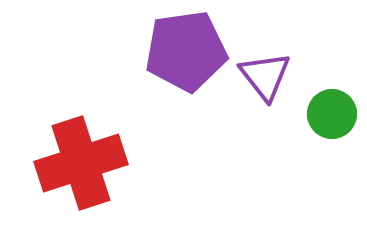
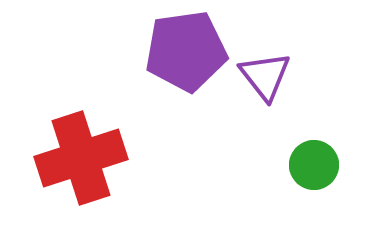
green circle: moved 18 px left, 51 px down
red cross: moved 5 px up
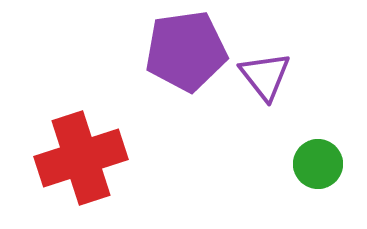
green circle: moved 4 px right, 1 px up
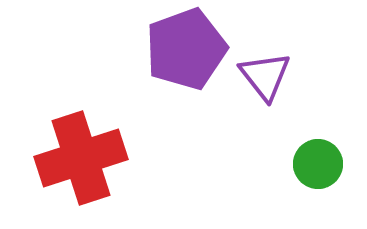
purple pentagon: moved 2 px up; rotated 12 degrees counterclockwise
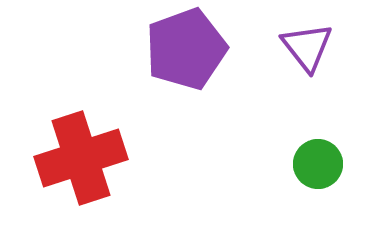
purple triangle: moved 42 px right, 29 px up
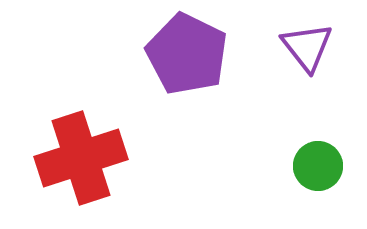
purple pentagon: moved 1 px right, 5 px down; rotated 26 degrees counterclockwise
green circle: moved 2 px down
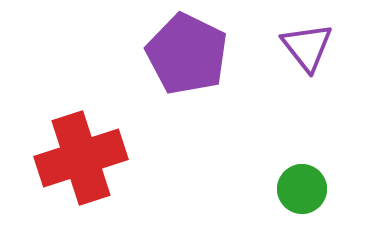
green circle: moved 16 px left, 23 px down
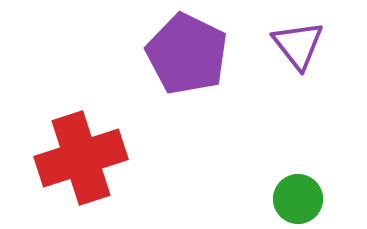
purple triangle: moved 9 px left, 2 px up
green circle: moved 4 px left, 10 px down
